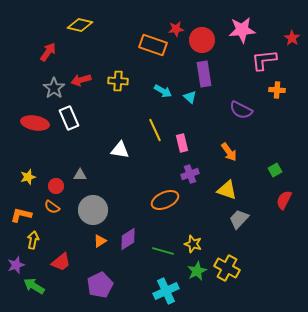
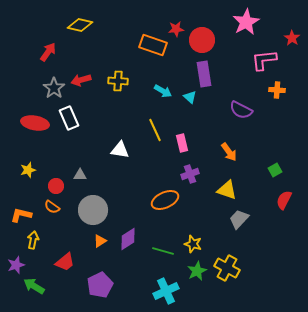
pink star at (242, 30): moved 4 px right, 8 px up; rotated 24 degrees counterclockwise
yellow star at (28, 177): moved 7 px up
red trapezoid at (61, 262): moved 4 px right
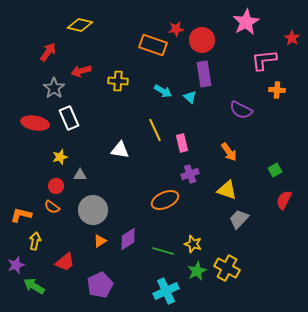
red arrow at (81, 80): moved 9 px up
yellow star at (28, 170): moved 32 px right, 13 px up
yellow arrow at (33, 240): moved 2 px right, 1 px down
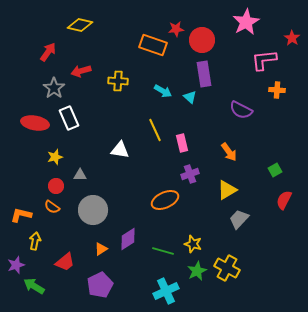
yellow star at (60, 157): moved 5 px left
yellow triangle at (227, 190): rotated 50 degrees counterclockwise
orange triangle at (100, 241): moved 1 px right, 8 px down
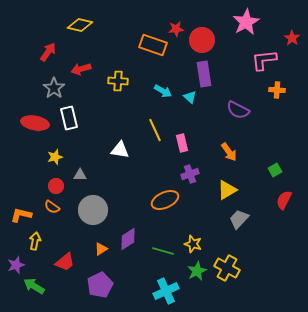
red arrow at (81, 71): moved 2 px up
purple semicircle at (241, 110): moved 3 px left
white rectangle at (69, 118): rotated 10 degrees clockwise
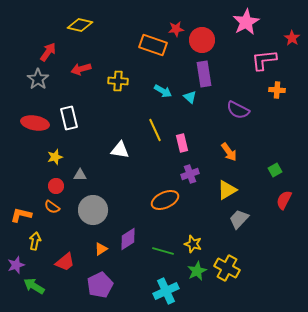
gray star at (54, 88): moved 16 px left, 9 px up
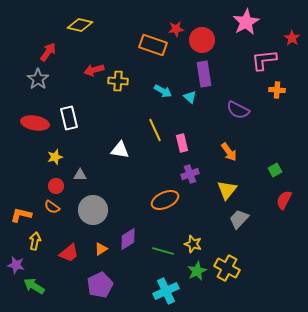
red arrow at (81, 69): moved 13 px right, 1 px down
yellow triangle at (227, 190): rotated 20 degrees counterclockwise
red trapezoid at (65, 262): moved 4 px right, 9 px up
purple star at (16, 265): rotated 30 degrees clockwise
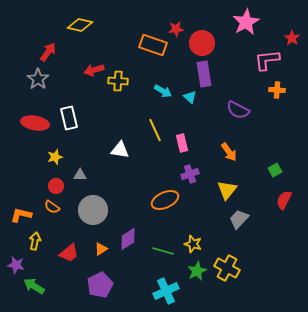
red circle at (202, 40): moved 3 px down
pink L-shape at (264, 60): moved 3 px right
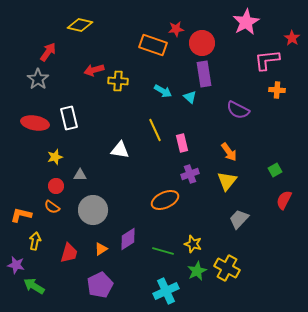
yellow triangle at (227, 190): moved 9 px up
red trapezoid at (69, 253): rotated 35 degrees counterclockwise
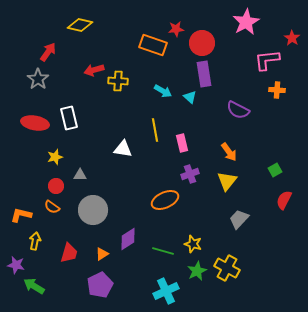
yellow line at (155, 130): rotated 15 degrees clockwise
white triangle at (120, 150): moved 3 px right, 1 px up
orange triangle at (101, 249): moved 1 px right, 5 px down
